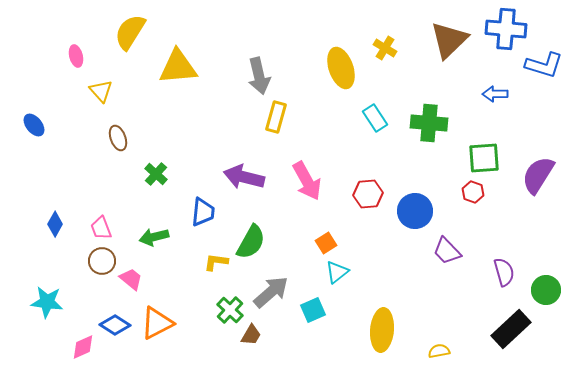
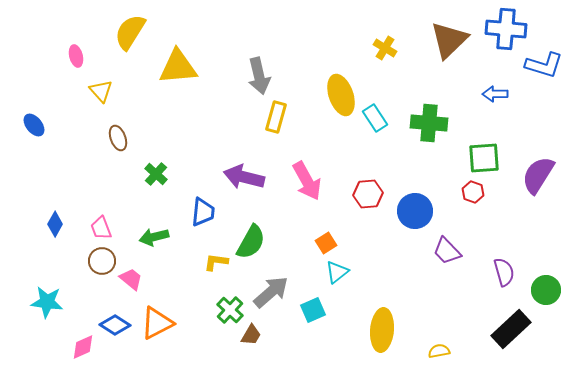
yellow ellipse at (341, 68): moved 27 px down
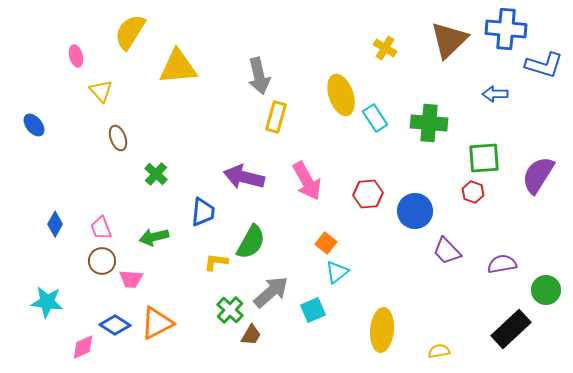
orange square at (326, 243): rotated 20 degrees counterclockwise
purple semicircle at (504, 272): moved 2 px left, 8 px up; rotated 84 degrees counterclockwise
pink trapezoid at (131, 279): rotated 145 degrees clockwise
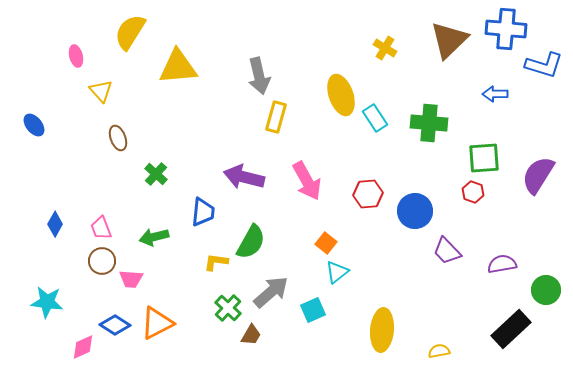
green cross at (230, 310): moved 2 px left, 2 px up
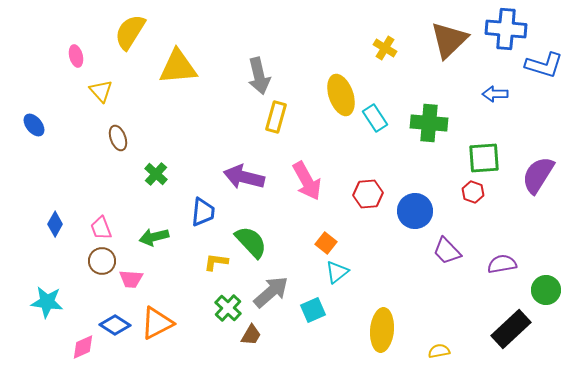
green semicircle at (251, 242): rotated 72 degrees counterclockwise
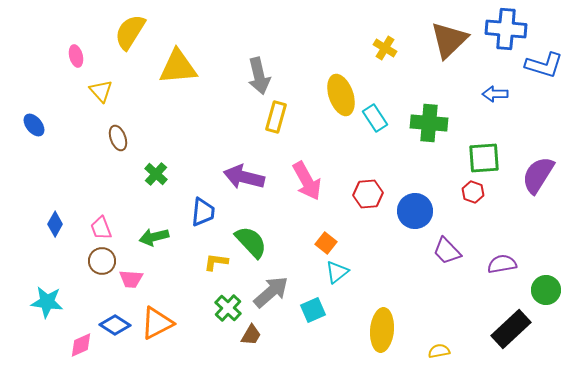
pink diamond at (83, 347): moved 2 px left, 2 px up
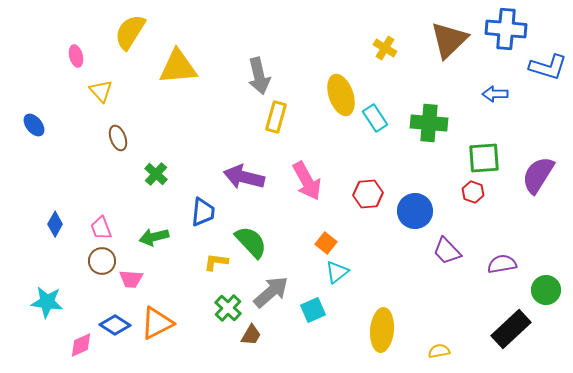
blue L-shape at (544, 65): moved 4 px right, 2 px down
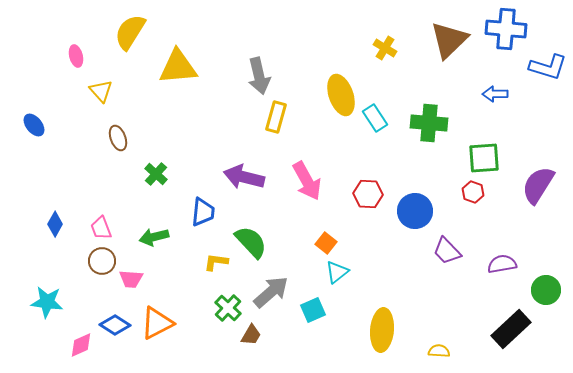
purple semicircle at (538, 175): moved 10 px down
red hexagon at (368, 194): rotated 8 degrees clockwise
yellow semicircle at (439, 351): rotated 15 degrees clockwise
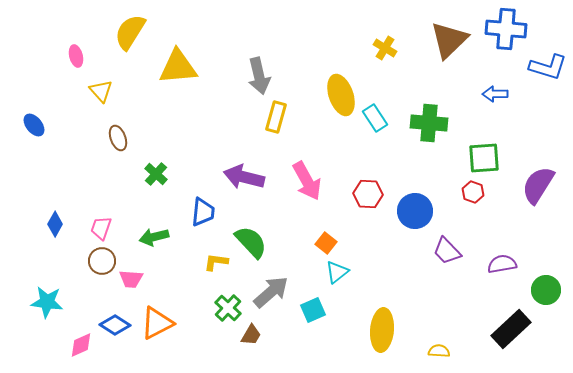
pink trapezoid at (101, 228): rotated 40 degrees clockwise
